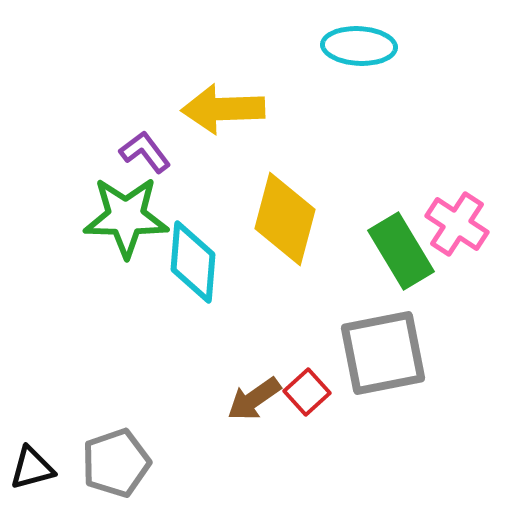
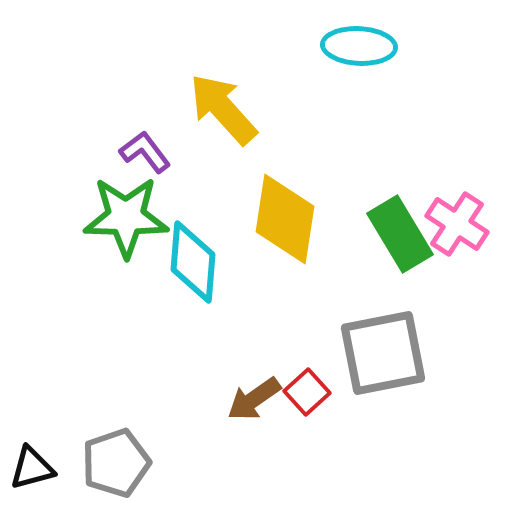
yellow arrow: rotated 50 degrees clockwise
yellow diamond: rotated 6 degrees counterclockwise
green rectangle: moved 1 px left, 17 px up
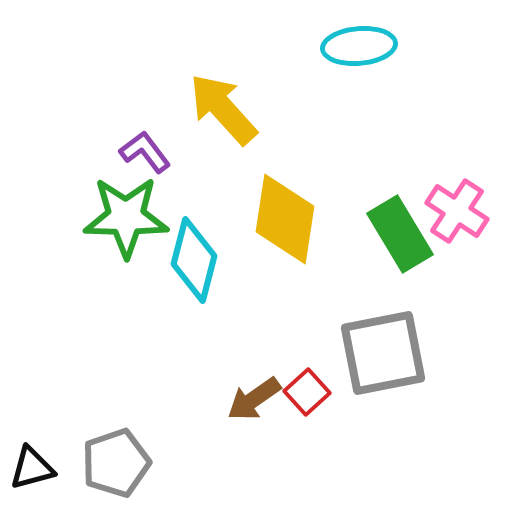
cyan ellipse: rotated 8 degrees counterclockwise
pink cross: moved 13 px up
cyan diamond: moved 1 px right, 2 px up; rotated 10 degrees clockwise
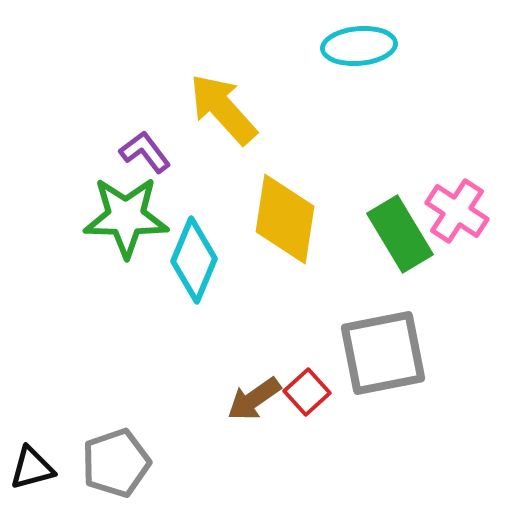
cyan diamond: rotated 8 degrees clockwise
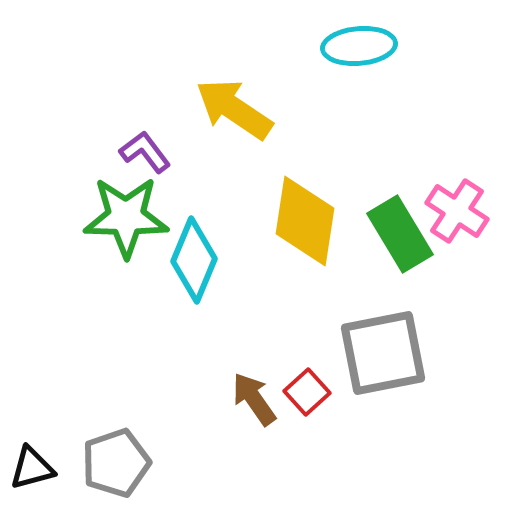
yellow arrow: moved 11 px right; rotated 14 degrees counterclockwise
yellow diamond: moved 20 px right, 2 px down
brown arrow: rotated 90 degrees clockwise
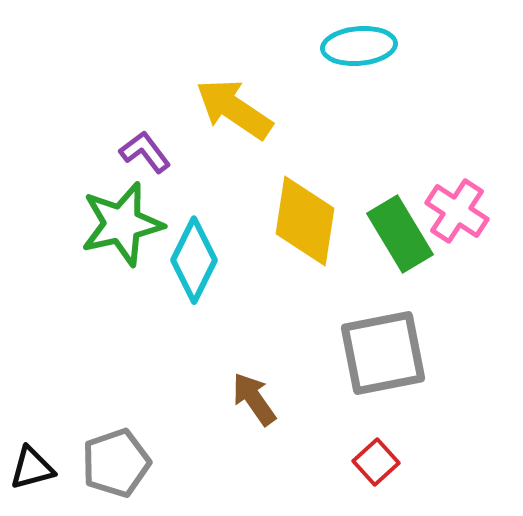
green star: moved 4 px left, 7 px down; rotated 14 degrees counterclockwise
cyan diamond: rotated 4 degrees clockwise
red square: moved 69 px right, 70 px down
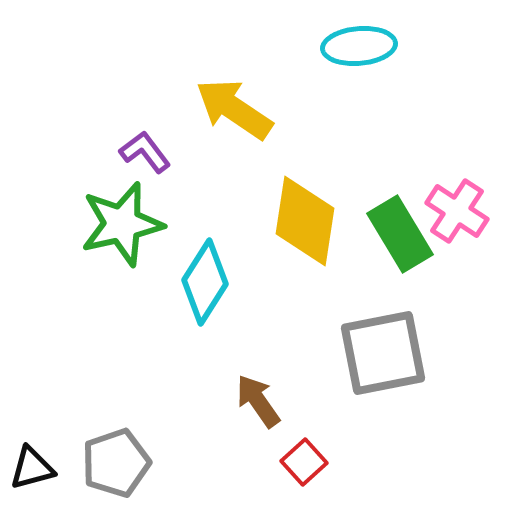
cyan diamond: moved 11 px right, 22 px down; rotated 6 degrees clockwise
brown arrow: moved 4 px right, 2 px down
red square: moved 72 px left
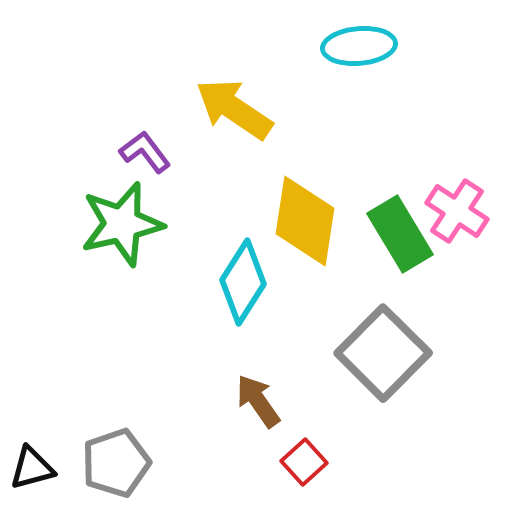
cyan diamond: moved 38 px right
gray square: rotated 34 degrees counterclockwise
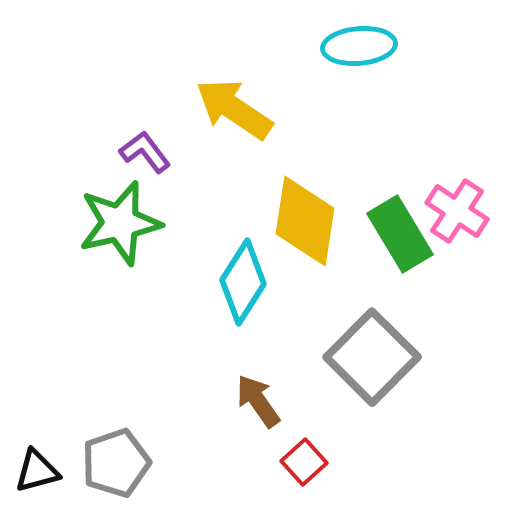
green star: moved 2 px left, 1 px up
gray square: moved 11 px left, 4 px down
black triangle: moved 5 px right, 3 px down
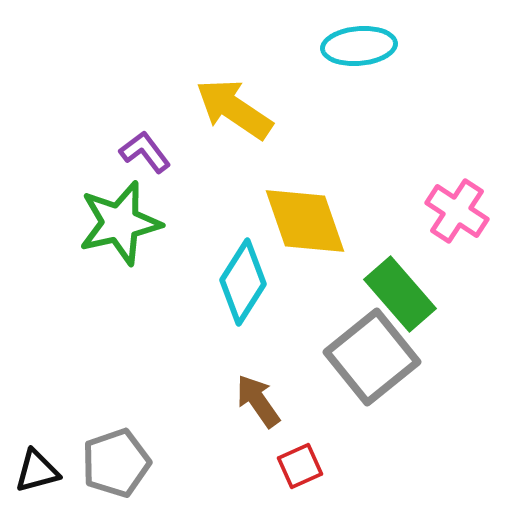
yellow diamond: rotated 28 degrees counterclockwise
green rectangle: moved 60 px down; rotated 10 degrees counterclockwise
gray square: rotated 6 degrees clockwise
red square: moved 4 px left, 4 px down; rotated 18 degrees clockwise
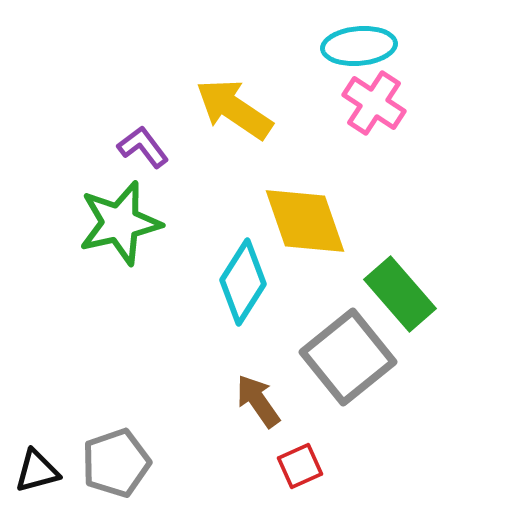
purple L-shape: moved 2 px left, 5 px up
pink cross: moved 83 px left, 108 px up
gray square: moved 24 px left
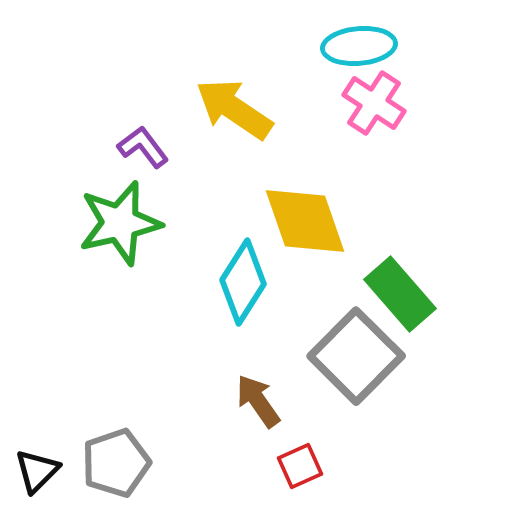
gray square: moved 8 px right, 1 px up; rotated 6 degrees counterclockwise
black triangle: rotated 30 degrees counterclockwise
